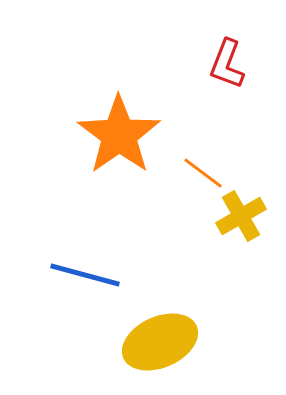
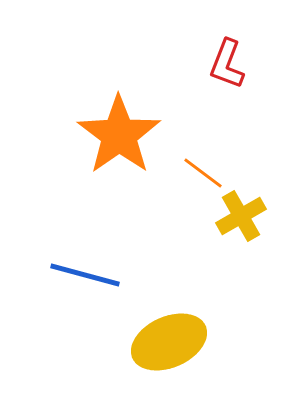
yellow ellipse: moved 9 px right
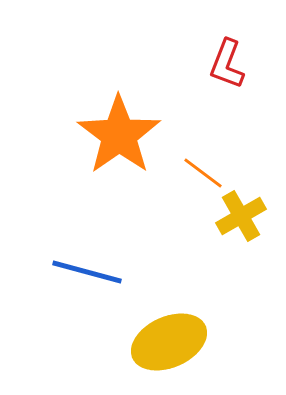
blue line: moved 2 px right, 3 px up
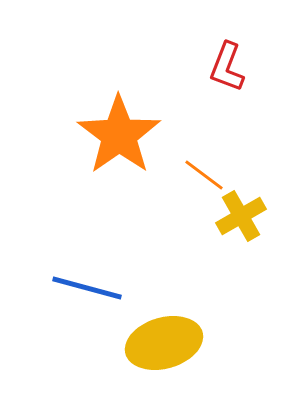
red L-shape: moved 3 px down
orange line: moved 1 px right, 2 px down
blue line: moved 16 px down
yellow ellipse: moved 5 px left, 1 px down; rotated 8 degrees clockwise
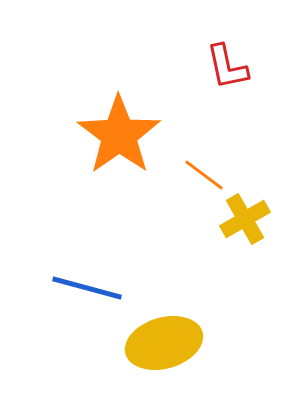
red L-shape: rotated 33 degrees counterclockwise
yellow cross: moved 4 px right, 3 px down
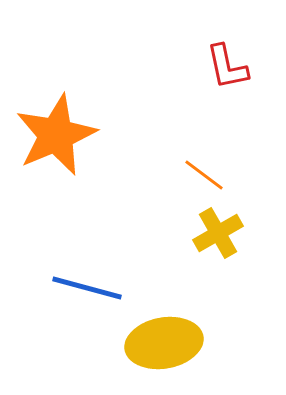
orange star: moved 63 px left; rotated 12 degrees clockwise
yellow cross: moved 27 px left, 14 px down
yellow ellipse: rotated 6 degrees clockwise
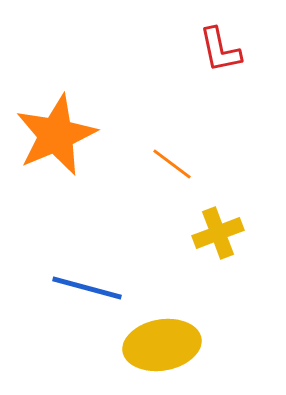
red L-shape: moved 7 px left, 17 px up
orange line: moved 32 px left, 11 px up
yellow cross: rotated 9 degrees clockwise
yellow ellipse: moved 2 px left, 2 px down
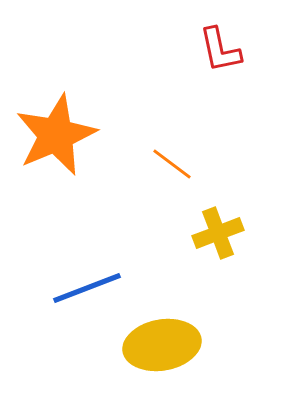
blue line: rotated 36 degrees counterclockwise
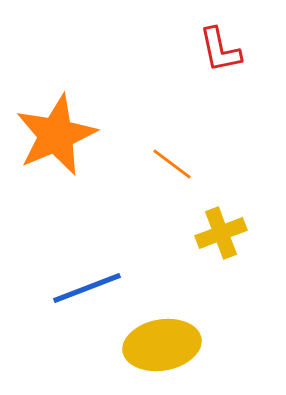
yellow cross: moved 3 px right
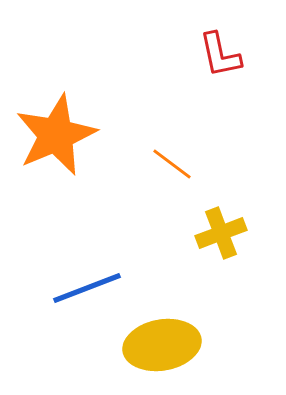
red L-shape: moved 5 px down
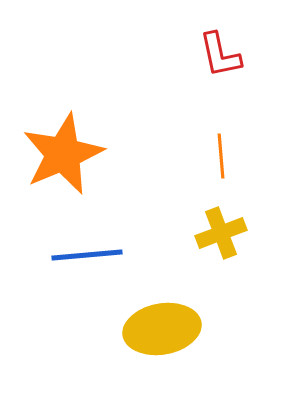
orange star: moved 7 px right, 19 px down
orange line: moved 49 px right, 8 px up; rotated 48 degrees clockwise
blue line: moved 33 px up; rotated 16 degrees clockwise
yellow ellipse: moved 16 px up
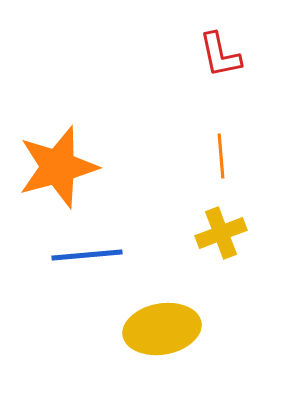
orange star: moved 5 px left, 13 px down; rotated 8 degrees clockwise
